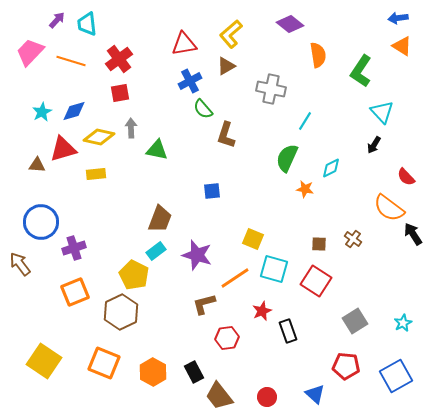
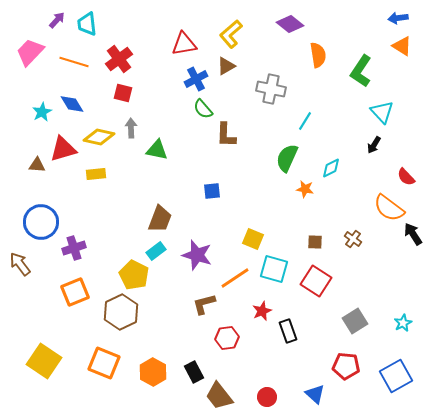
orange line at (71, 61): moved 3 px right, 1 px down
blue cross at (190, 81): moved 6 px right, 2 px up
red square at (120, 93): moved 3 px right; rotated 24 degrees clockwise
blue diamond at (74, 111): moved 2 px left, 7 px up; rotated 75 degrees clockwise
brown L-shape at (226, 135): rotated 16 degrees counterclockwise
brown square at (319, 244): moved 4 px left, 2 px up
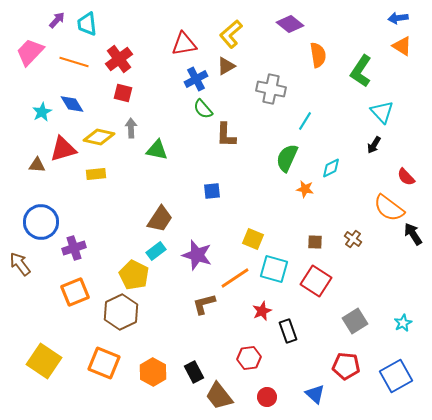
brown trapezoid at (160, 219): rotated 12 degrees clockwise
red hexagon at (227, 338): moved 22 px right, 20 px down
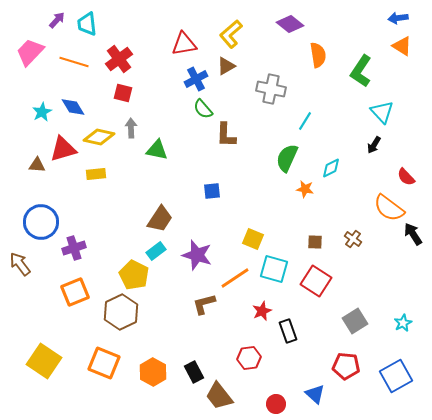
blue diamond at (72, 104): moved 1 px right, 3 px down
red circle at (267, 397): moved 9 px right, 7 px down
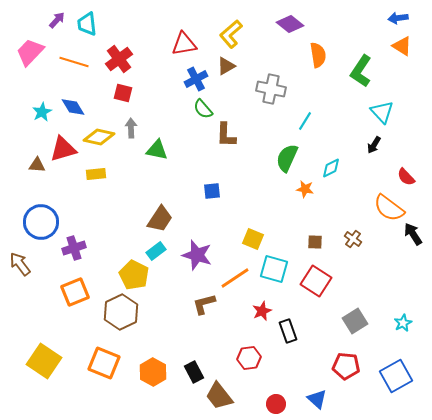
blue triangle at (315, 394): moved 2 px right, 5 px down
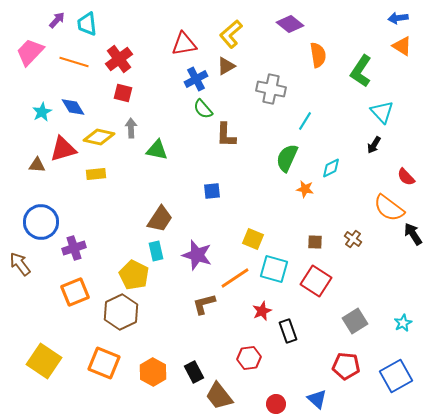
cyan rectangle at (156, 251): rotated 66 degrees counterclockwise
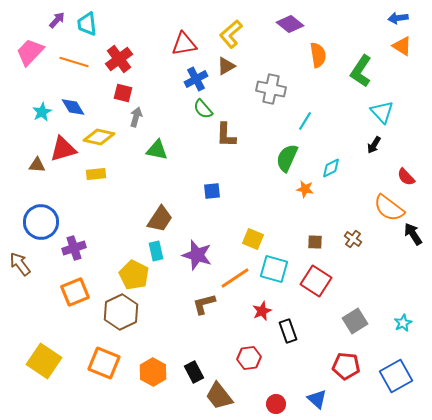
gray arrow at (131, 128): moved 5 px right, 11 px up; rotated 18 degrees clockwise
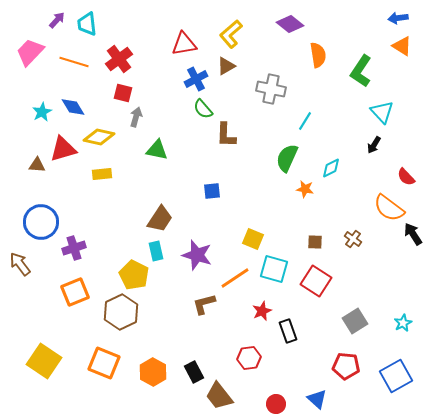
yellow rectangle at (96, 174): moved 6 px right
